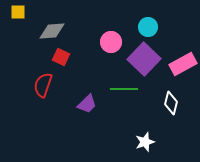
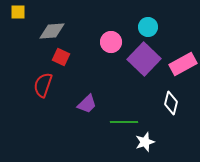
green line: moved 33 px down
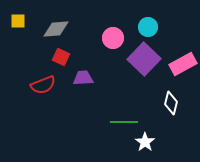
yellow square: moved 9 px down
gray diamond: moved 4 px right, 2 px up
pink circle: moved 2 px right, 4 px up
red semicircle: rotated 130 degrees counterclockwise
purple trapezoid: moved 4 px left, 26 px up; rotated 140 degrees counterclockwise
white star: rotated 18 degrees counterclockwise
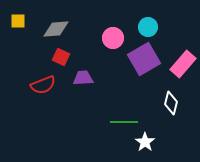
purple square: rotated 16 degrees clockwise
pink rectangle: rotated 20 degrees counterclockwise
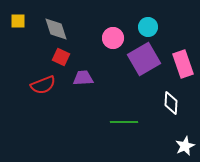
gray diamond: rotated 76 degrees clockwise
pink rectangle: rotated 60 degrees counterclockwise
white diamond: rotated 10 degrees counterclockwise
white star: moved 40 px right, 4 px down; rotated 12 degrees clockwise
